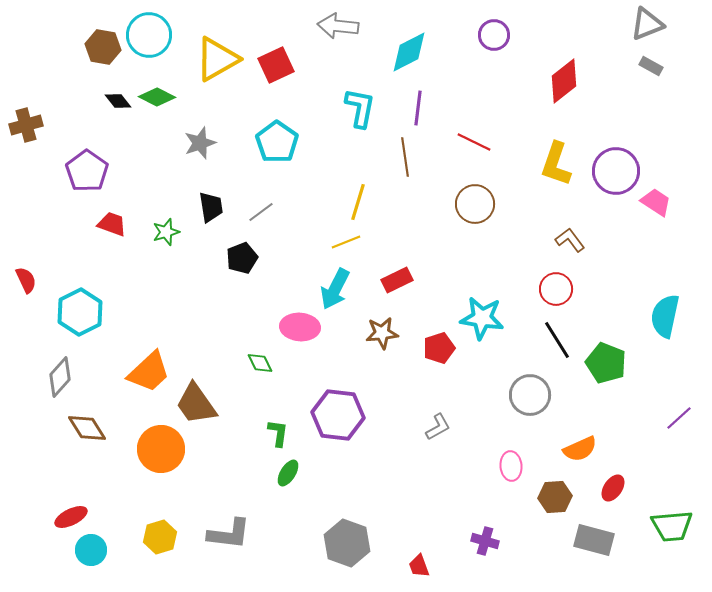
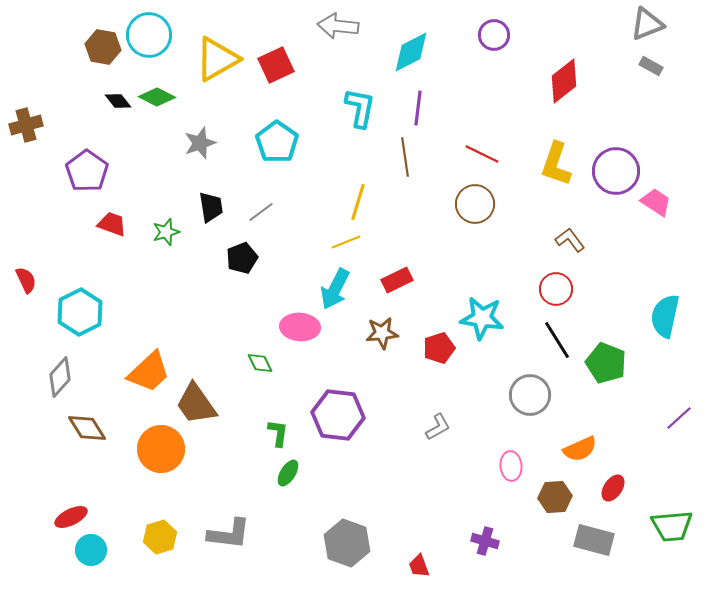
cyan diamond at (409, 52): moved 2 px right
red line at (474, 142): moved 8 px right, 12 px down
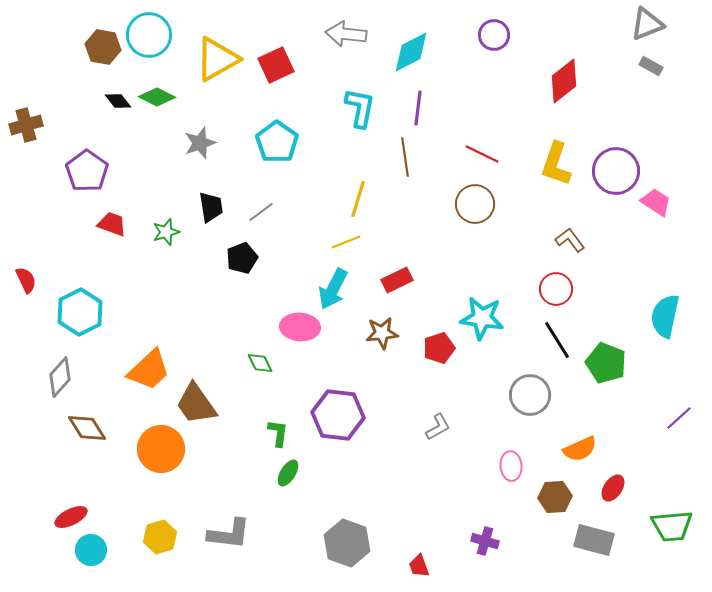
gray arrow at (338, 26): moved 8 px right, 8 px down
yellow line at (358, 202): moved 3 px up
cyan arrow at (335, 289): moved 2 px left
orange trapezoid at (149, 372): moved 2 px up
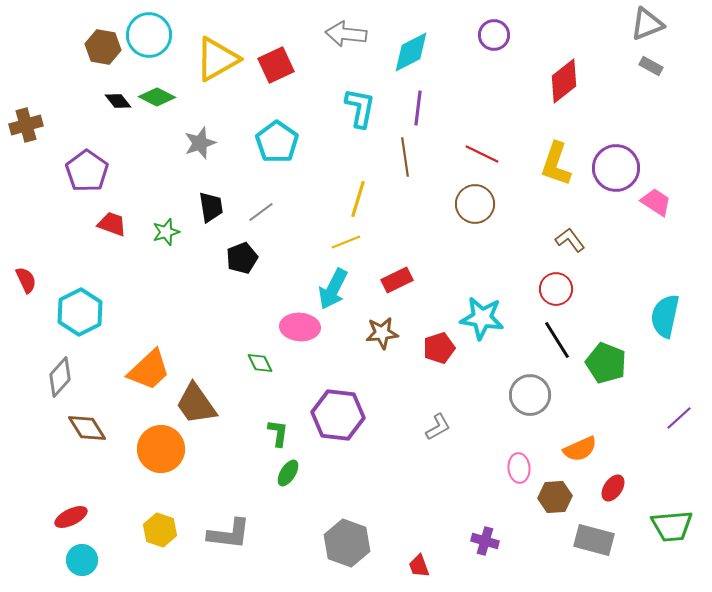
purple circle at (616, 171): moved 3 px up
pink ellipse at (511, 466): moved 8 px right, 2 px down
yellow hexagon at (160, 537): moved 7 px up; rotated 24 degrees counterclockwise
cyan circle at (91, 550): moved 9 px left, 10 px down
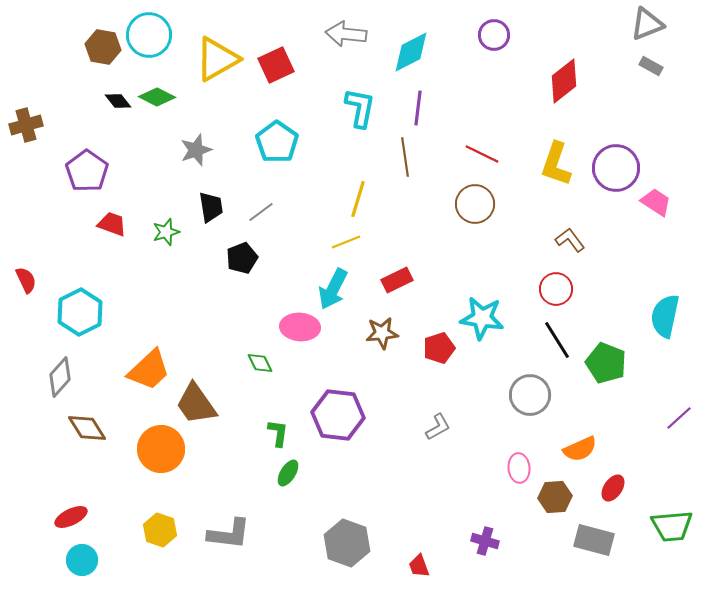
gray star at (200, 143): moved 4 px left, 7 px down
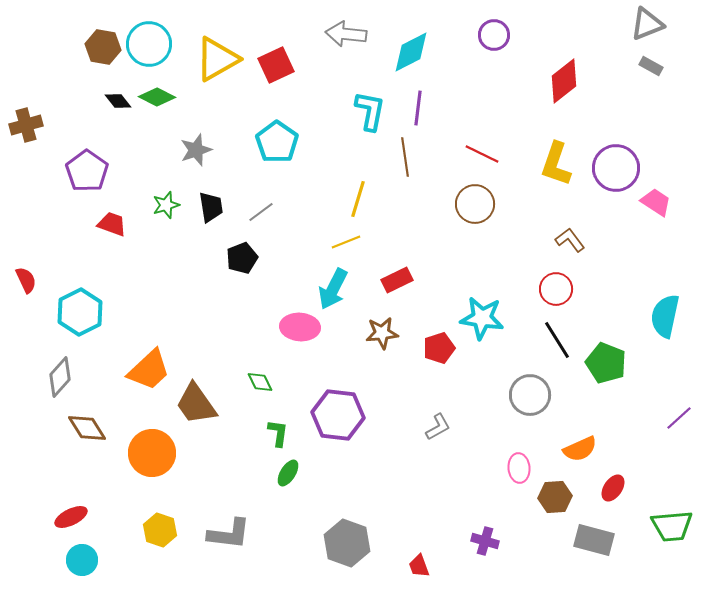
cyan circle at (149, 35): moved 9 px down
cyan L-shape at (360, 108): moved 10 px right, 3 px down
green star at (166, 232): moved 27 px up
green diamond at (260, 363): moved 19 px down
orange circle at (161, 449): moved 9 px left, 4 px down
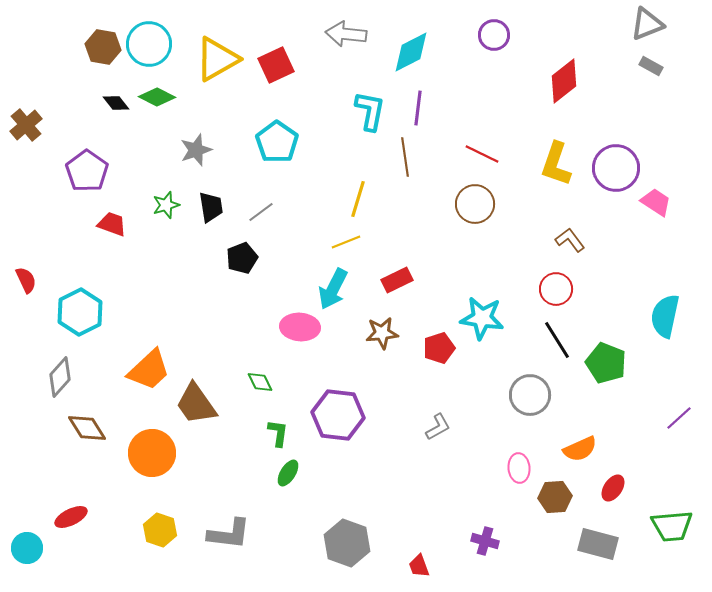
black diamond at (118, 101): moved 2 px left, 2 px down
brown cross at (26, 125): rotated 24 degrees counterclockwise
gray rectangle at (594, 540): moved 4 px right, 4 px down
cyan circle at (82, 560): moved 55 px left, 12 px up
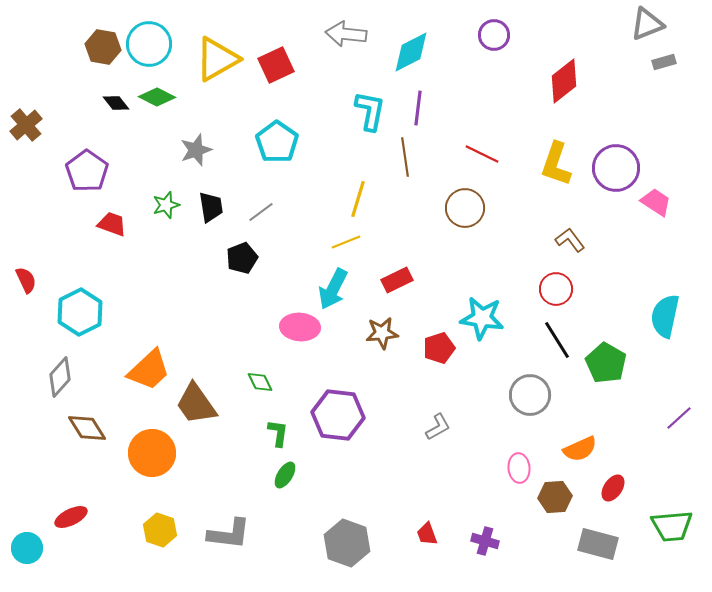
gray rectangle at (651, 66): moved 13 px right, 4 px up; rotated 45 degrees counterclockwise
brown circle at (475, 204): moved 10 px left, 4 px down
green pentagon at (606, 363): rotated 9 degrees clockwise
green ellipse at (288, 473): moved 3 px left, 2 px down
red trapezoid at (419, 566): moved 8 px right, 32 px up
